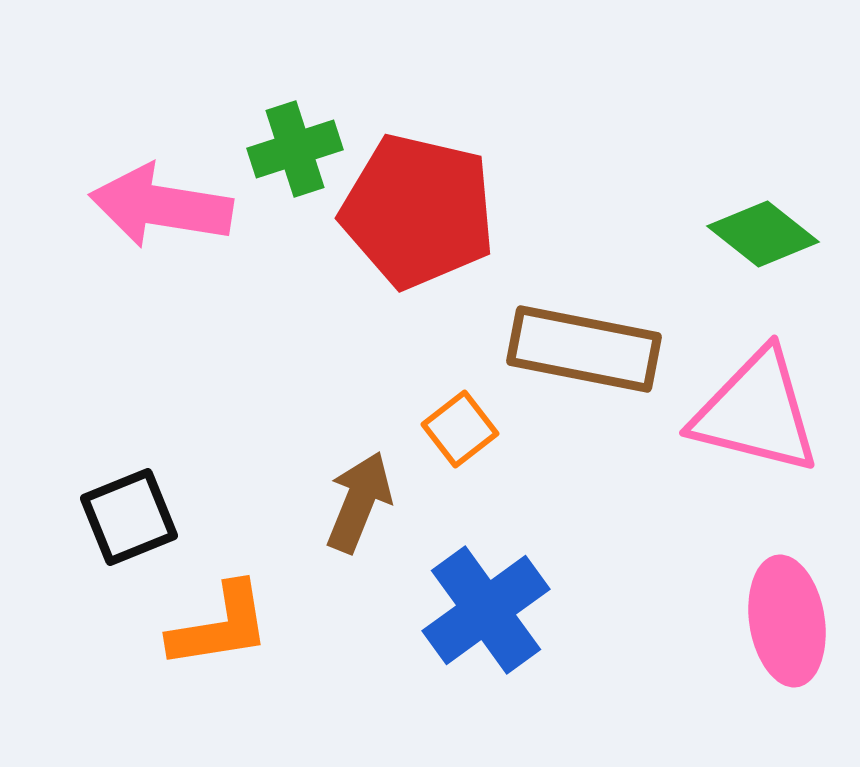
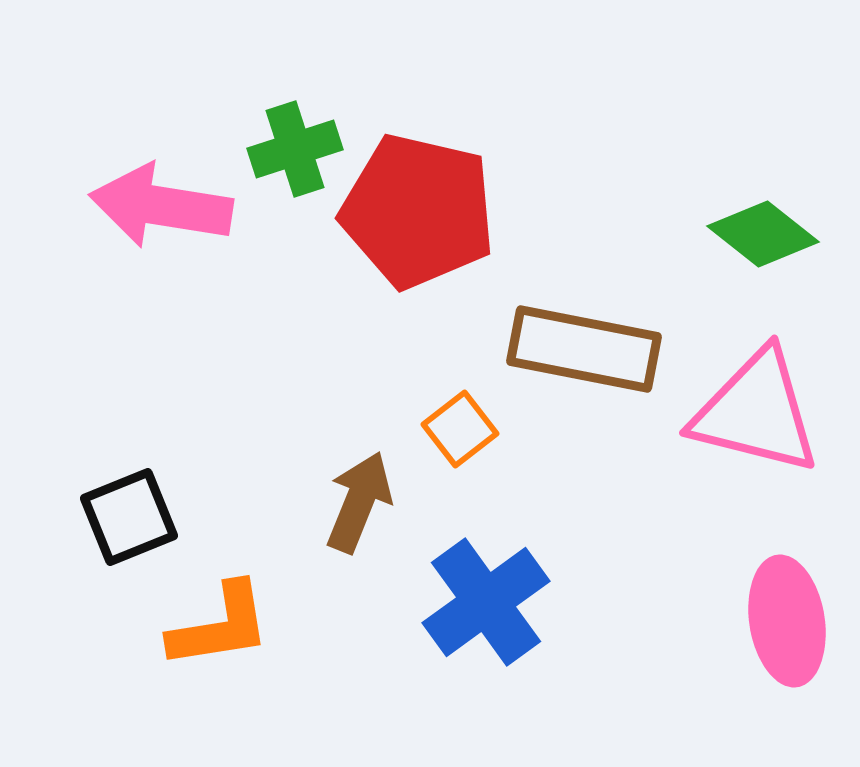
blue cross: moved 8 px up
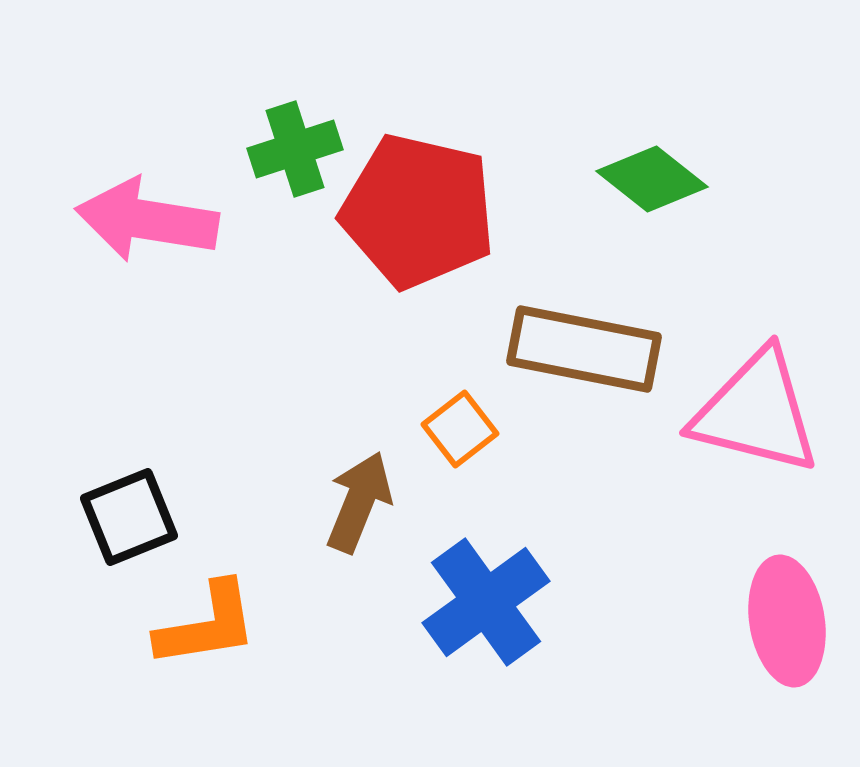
pink arrow: moved 14 px left, 14 px down
green diamond: moved 111 px left, 55 px up
orange L-shape: moved 13 px left, 1 px up
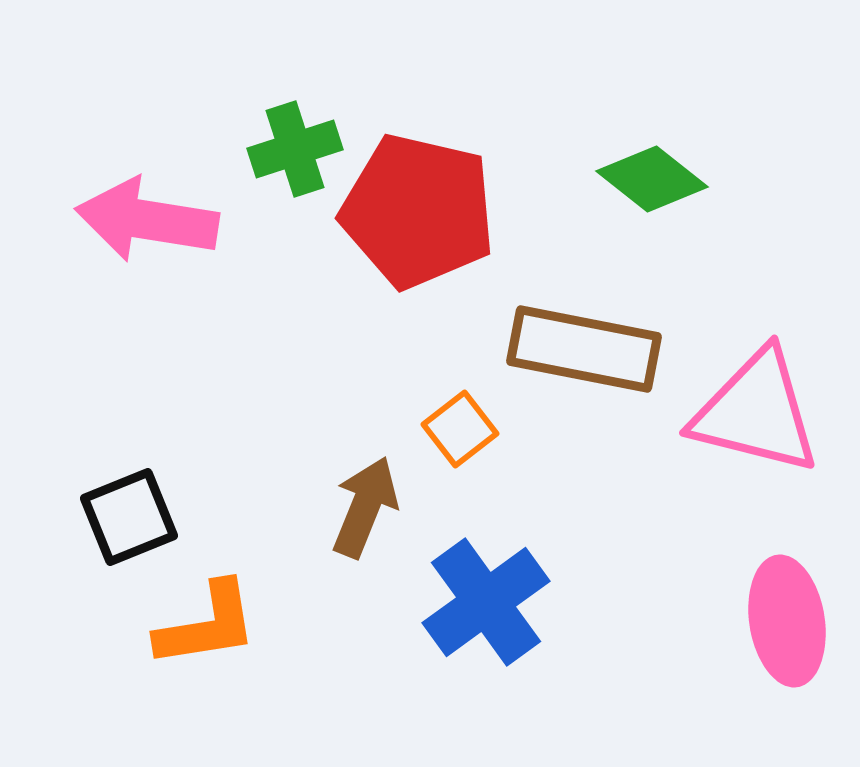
brown arrow: moved 6 px right, 5 px down
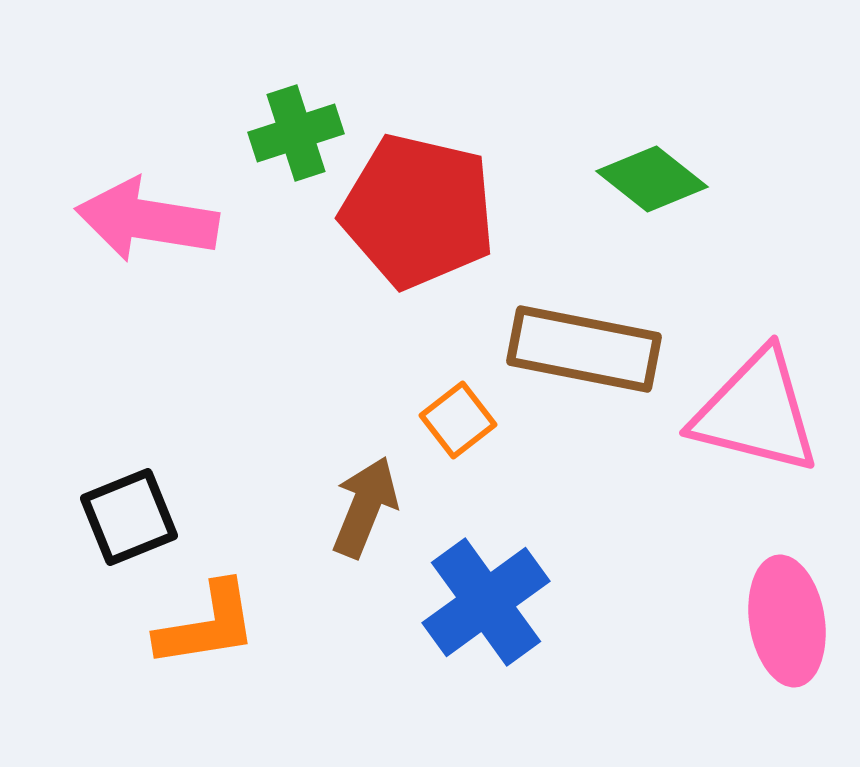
green cross: moved 1 px right, 16 px up
orange square: moved 2 px left, 9 px up
